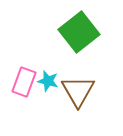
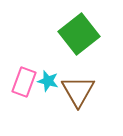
green square: moved 2 px down
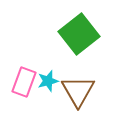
cyan star: rotated 30 degrees counterclockwise
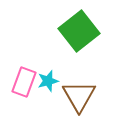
green square: moved 3 px up
brown triangle: moved 1 px right, 5 px down
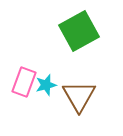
green square: rotated 9 degrees clockwise
cyan star: moved 2 px left, 4 px down
